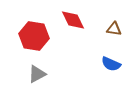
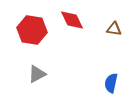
red diamond: moved 1 px left
red hexagon: moved 2 px left, 6 px up
blue semicircle: moved 19 px down; rotated 78 degrees clockwise
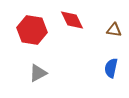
brown triangle: moved 1 px down
gray triangle: moved 1 px right, 1 px up
blue semicircle: moved 15 px up
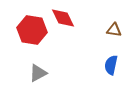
red diamond: moved 9 px left, 2 px up
blue semicircle: moved 3 px up
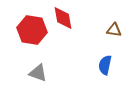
red diamond: rotated 15 degrees clockwise
blue semicircle: moved 6 px left
gray triangle: rotated 48 degrees clockwise
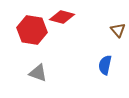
red diamond: moved 1 px left, 1 px up; rotated 65 degrees counterclockwise
brown triangle: moved 4 px right; rotated 42 degrees clockwise
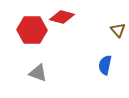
red hexagon: rotated 8 degrees counterclockwise
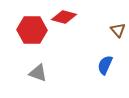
red diamond: moved 2 px right
blue semicircle: rotated 12 degrees clockwise
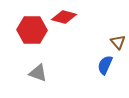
brown triangle: moved 12 px down
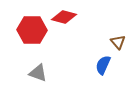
blue semicircle: moved 2 px left
